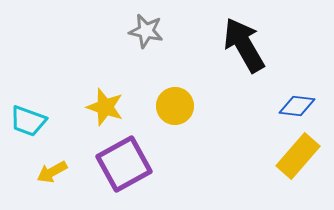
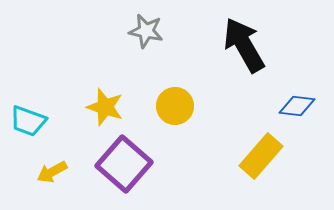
yellow rectangle: moved 37 px left
purple square: rotated 20 degrees counterclockwise
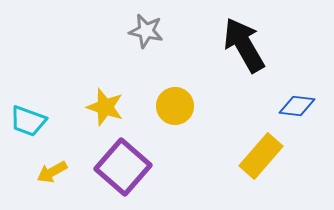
purple square: moved 1 px left, 3 px down
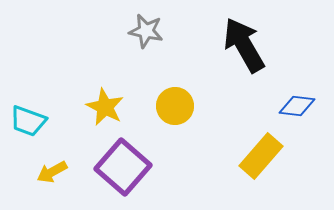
yellow star: rotated 9 degrees clockwise
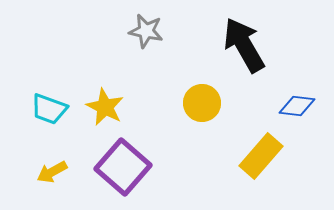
yellow circle: moved 27 px right, 3 px up
cyan trapezoid: moved 21 px right, 12 px up
